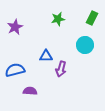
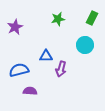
blue semicircle: moved 4 px right
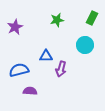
green star: moved 1 px left, 1 px down
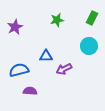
cyan circle: moved 4 px right, 1 px down
purple arrow: moved 3 px right; rotated 49 degrees clockwise
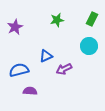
green rectangle: moved 1 px down
blue triangle: rotated 24 degrees counterclockwise
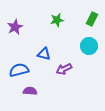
blue triangle: moved 2 px left, 2 px up; rotated 40 degrees clockwise
